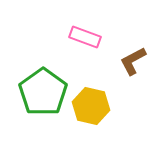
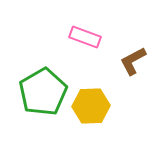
green pentagon: rotated 6 degrees clockwise
yellow hexagon: rotated 15 degrees counterclockwise
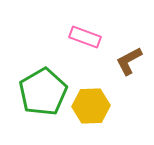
brown L-shape: moved 4 px left
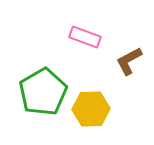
yellow hexagon: moved 3 px down
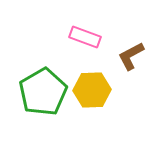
brown L-shape: moved 2 px right, 5 px up
yellow hexagon: moved 1 px right, 19 px up
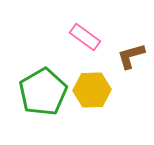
pink rectangle: rotated 16 degrees clockwise
brown L-shape: rotated 12 degrees clockwise
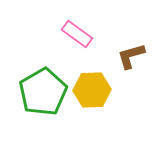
pink rectangle: moved 8 px left, 3 px up
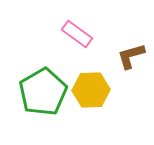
yellow hexagon: moved 1 px left
